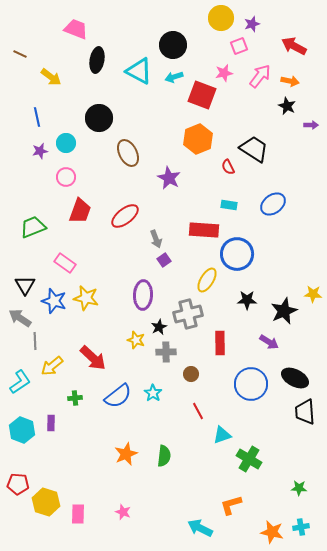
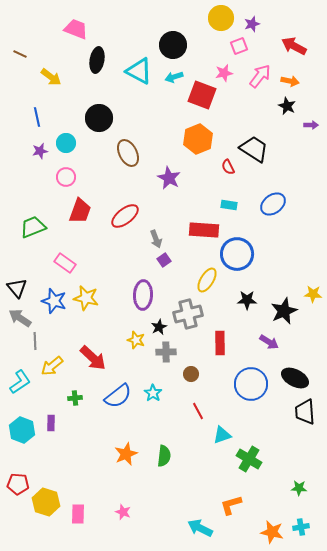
black triangle at (25, 285): moved 8 px left, 3 px down; rotated 10 degrees counterclockwise
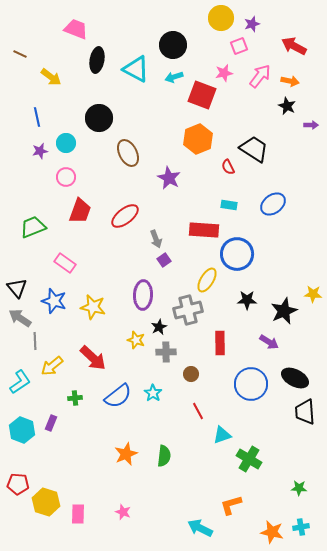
cyan triangle at (139, 71): moved 3 px left, 2 px up
yellow star at (86, 298): moved 7 px right, 9 px down
gray cross at (188, 314): moved 4 px up
purple rectangle at (51, 423): rotated 21 degrees clockwise
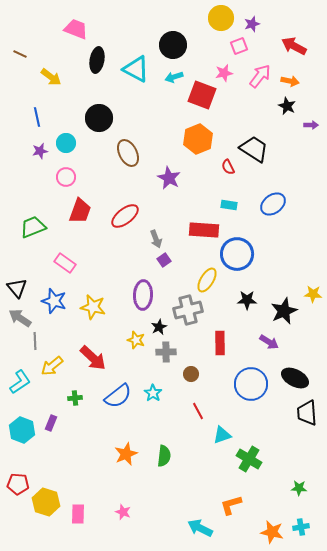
black trapezoid at (305, 412): moved 2 px right, 1 px down
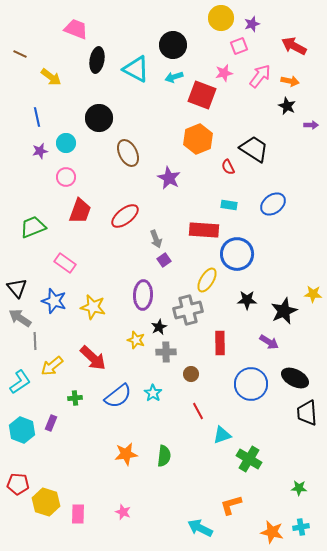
orange star at (126, 454): rotated 15 degrees clockwise
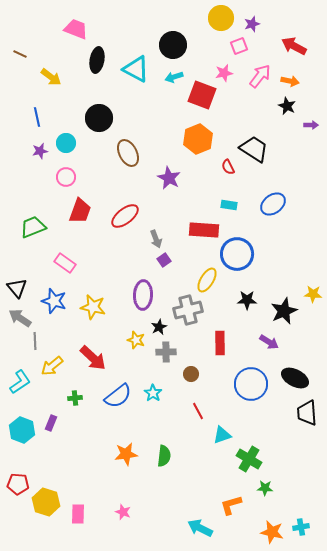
green star at (299, 488): moved 34 px left
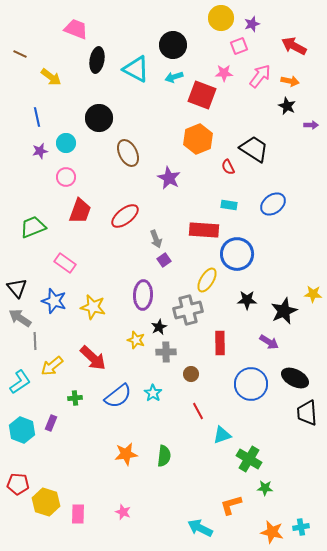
pink star at (224, 73): rotated 12 degrees clockwise
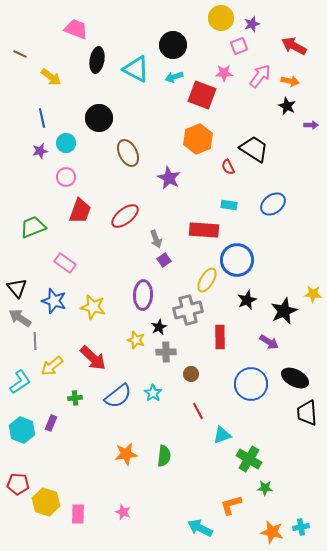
blue line at (37, 117): moved 5 px right, 1 px down
blue circle at (237, 254): moved 6 px down
black star at (247, 300): rotated 24 degrees counterclockwise
red rectangle at (220, 343): moved 6 px up
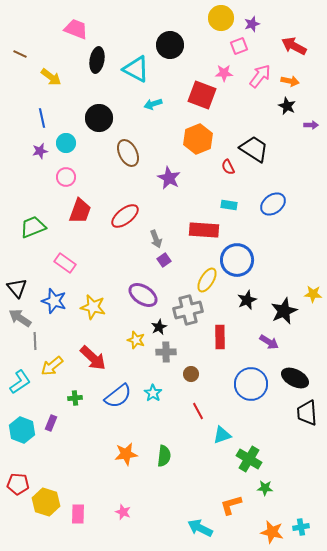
black circle at (173, 45): moved 3 px left
cyan arrow at (174, 77): moved 21 px left, 27 px down
purple ellipse at (143, 295): rotated 60 degrees counterclockwise
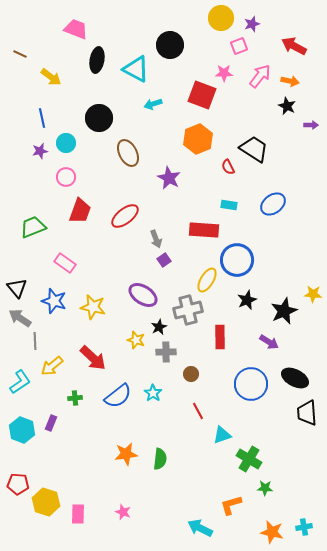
green semicircle at (164, 456): moved 4 px left, 3 px down
cyan cross at (301, 527): moved 3 px right
